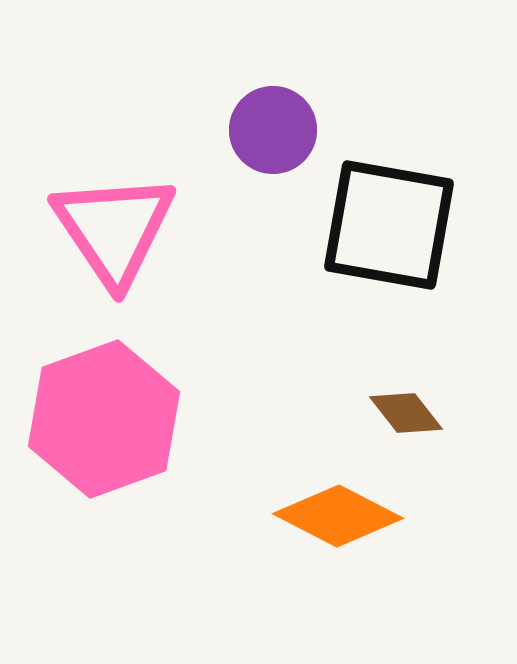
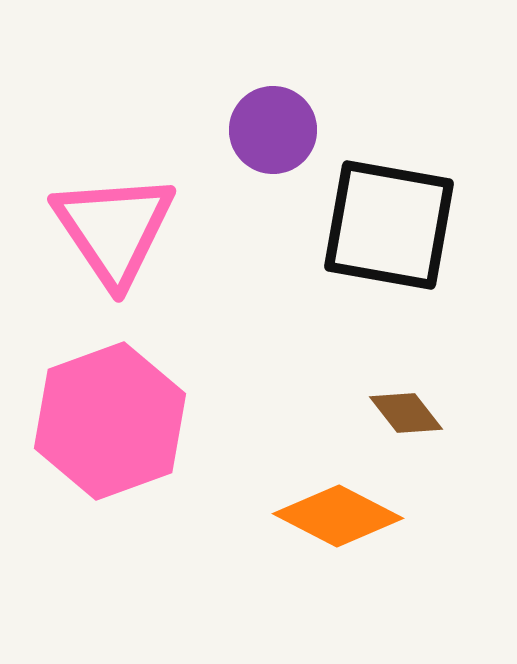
pink hexagon: moved 6 px right, 2 px down
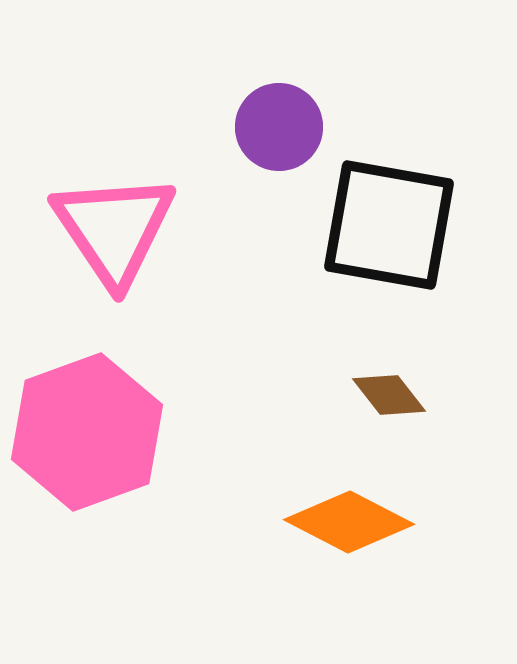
purple circle: moved 6 px right, 3 px up
brown diamond: moved 17 px left, 18 px up
pink hexagon: moved 23 px left, 11 px down
orange diamond: moved 11 px right, 6 px down
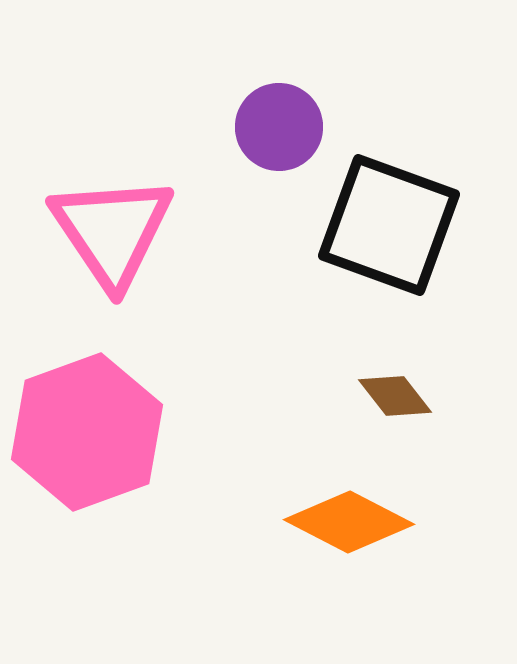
black square: rotated 10 degrees clockwise
pink triangle: moved 2 px left, 2 px down
brown diamond: moved 6 px right, 1 px down
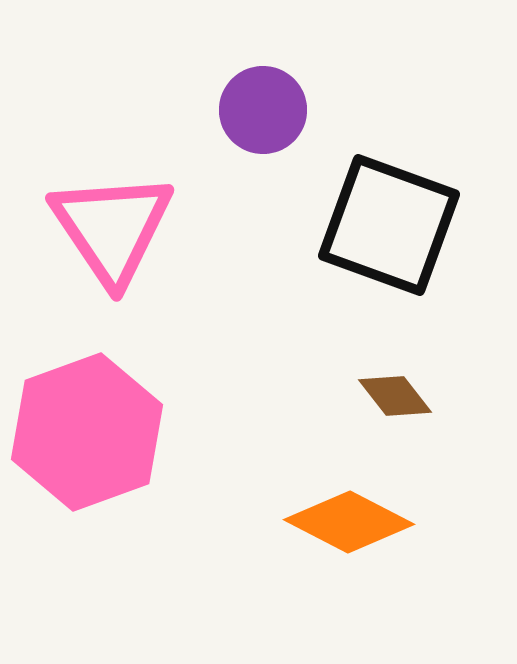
purple circle: moved 16 px left, 17 px up
pink triangle: moved 3 px up
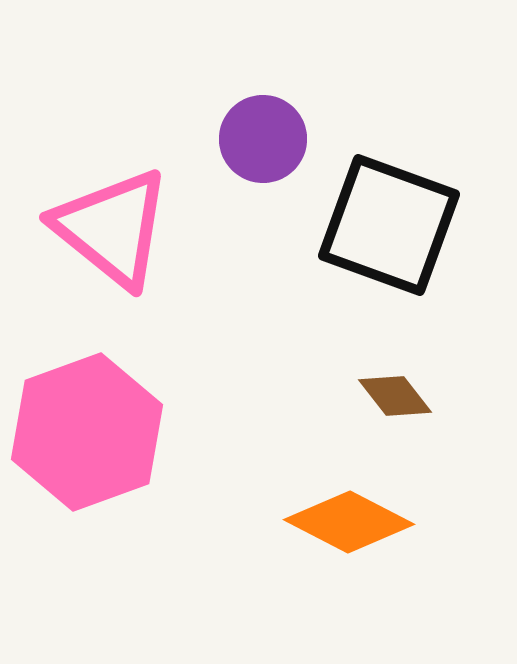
purple circle: moved 29 px down
pink triangle: rotated 17 degrees counterclockwise
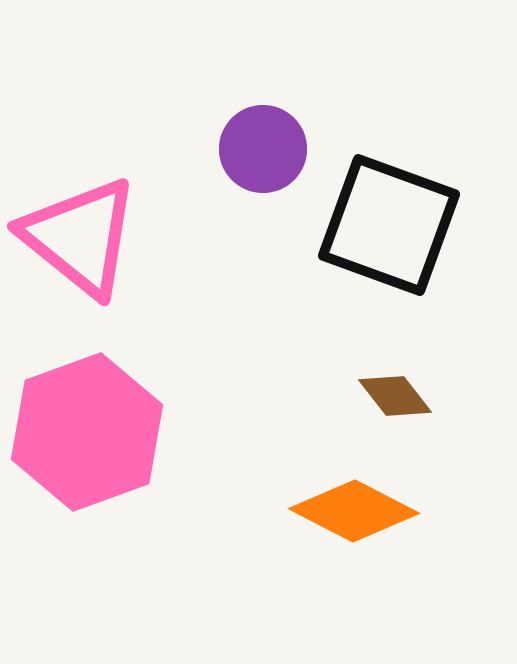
purple circle: moved 10 px down
pink triangle: moved 32 px left, 9 px down
orange diamond: moved 5 px right, 11 px up
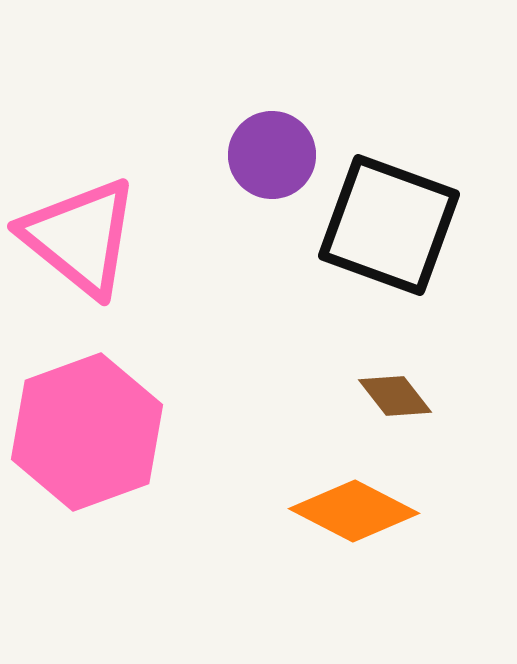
purple circle: moved 9 px right, 6 px down
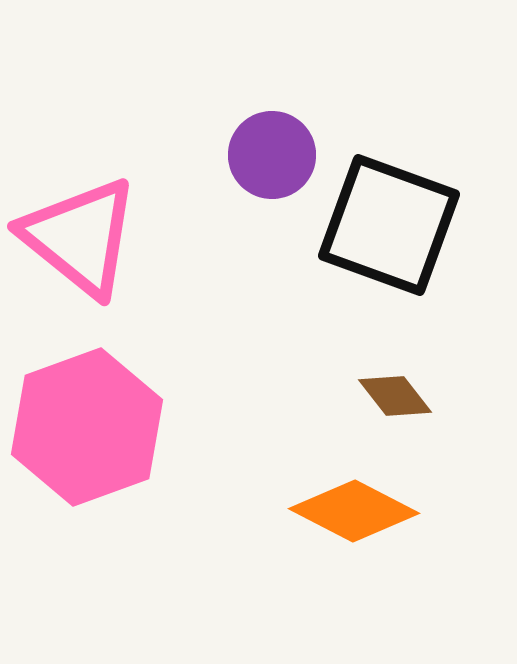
pink hexagon: moved 5 px up
